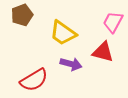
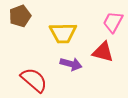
brown pentagon: moved 2 px left, 1 px down
yellow trapezoid: rotated 36 degrees counterclockwise
red semicircle: rotated 108 degrees counterclockwise
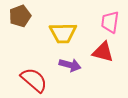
pink trapezoid: moved 3 px left; rotated 20 degrees counterclockwise
purple arrow: moved 1 px left, 1 px down
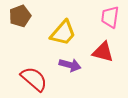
pink trapezoid: moved 5 px up
yellow trapezoid: rotated 48 degrees counterclockwise
red semicircle: moved 1 px up
